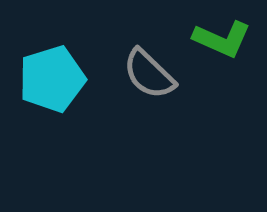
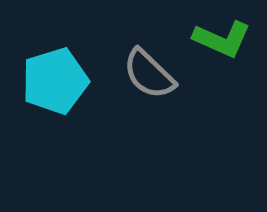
cyan pentagon: moved 3 px right, 2 px down
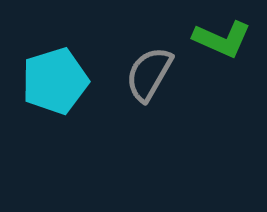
gray semicircle: rotated 76 degrees clockwise
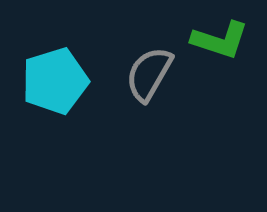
green L-shape: moved 2 px left, 1 px down; rotated 6 degrees counterclockwise
